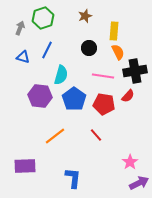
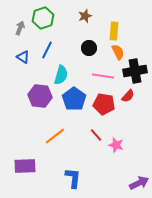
blue triangle: rotated 16 degrees clockwise
pink star: moved 14 px left, 17 px up; rotated 21 degrees counterclockwise
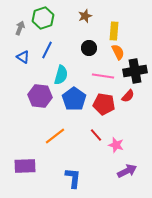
purple arrow: moved 12 px left, 12 px up
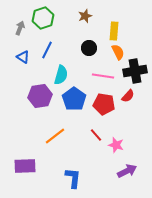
purple hexagon: rotated 15 degrees counterclockwise
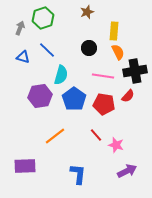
brown star: moved 2 px right, 4 px up
blue line: rotated 72 degrees counterclockwise
blue triangle: rotated 16 degrees counterclockwise
blue L-shape: moved 5 px right, 4 px up
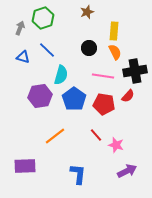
orange semicircle: moved 3 px left
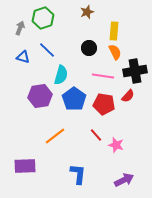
purple arrow: moved 3 px left, 9 px down
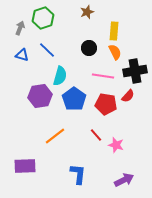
blue triangle: moved 1 px left, 2 px up
cyan semicircle: moved 1 px left, 1 px down
red pentagon: moved 2 px right
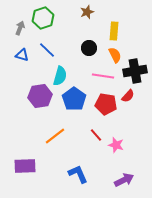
orange semicircle: moved 3 px down
blue L-shape: rotated 30 degrees counterclockwise
